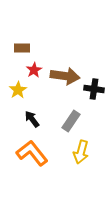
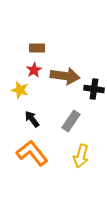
brown rectangle: moved 15 px right
yellow star: moved 2 px right; rotated 24 degrees counterclockwise
yellow arrow: moved 4 px down
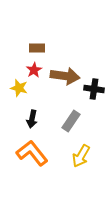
yellow star: moved 1 px left, 2 px up
black arrow: rotated 132 degrees counterclockwise
yellow arrow: rotated 15 degrees clockwise
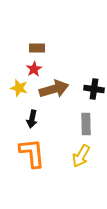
red star: moved 1 px up
brown arrow: moved 11 px left, 13 px down; rotated 24 degrees counterclockwise
gray rectangle: moved 15 px right, 3 px down; rotated 35 degrees counterclockwise
orange L-shape: rotated 32 degrees clockwise
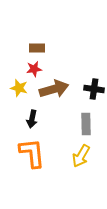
red star: rotated 21 degrees clockwise
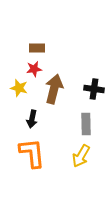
brown arrow: rotated 60 degrees counterclockwise
